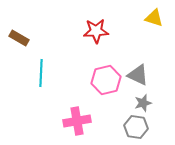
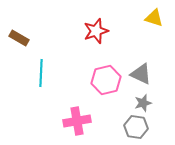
red star: rotated 15 degrees counterclockwise
gray triangle: moved 3 px right, 1 px up
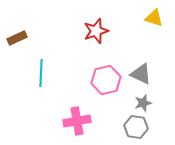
brown rectangle: moved 2 px left; rotated 54 degrees counterclockwise
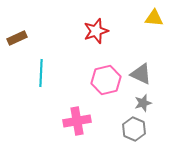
yellow triangle: rotated 12 degrees counterclockwise
gray hexagon: moved 2 px left, 2 px down; rotated 15 degrees clockwise
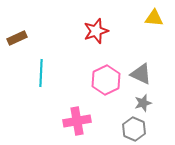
pink hexagon: rotated 12 degrees counterclockwise
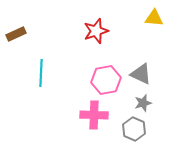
brown rectangle: moved 1 px left, 4 px up
pink hexagon: rotated 16 degrees clockwise
pink cross: moved 17 px right, 6 px up; rotated 12 degrees clockwise
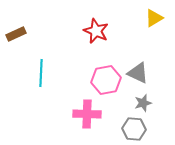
yellow triangle: rotated 36 degrees counterclockwise
red star: rotated 30 degrees counterclockwise
gray triangle: moved 3 px left, 1 px up
pink cross: moved 7 px left, 1 px up
gray hexagon: rotated 20 degrees counterclockwise
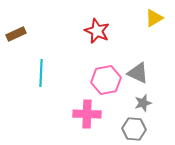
red star: moved 1 px right
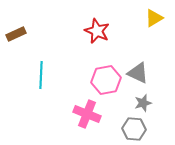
cyan line: moved 2 px down
pink cross: rotated 20 degrees clockwise
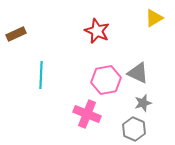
gray hexagon: rotated 20 degrees clockwise
